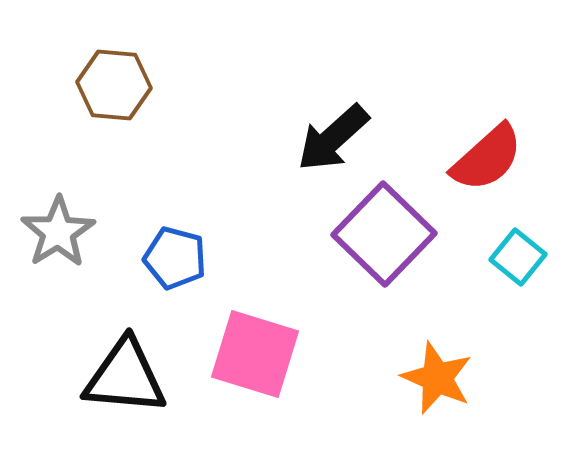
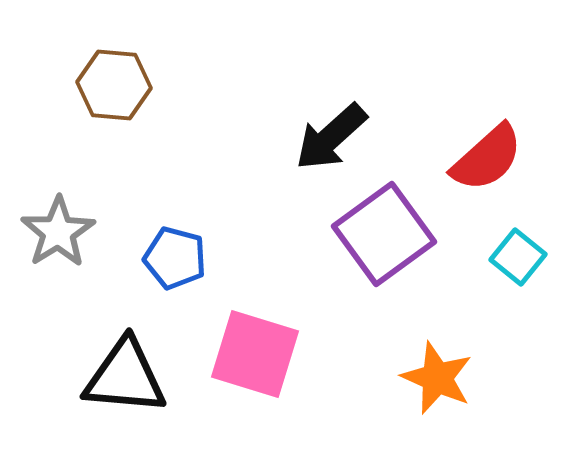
black arrow: moved 2 px left, 1 px up
purple square: rotated 10 degrees clockwise
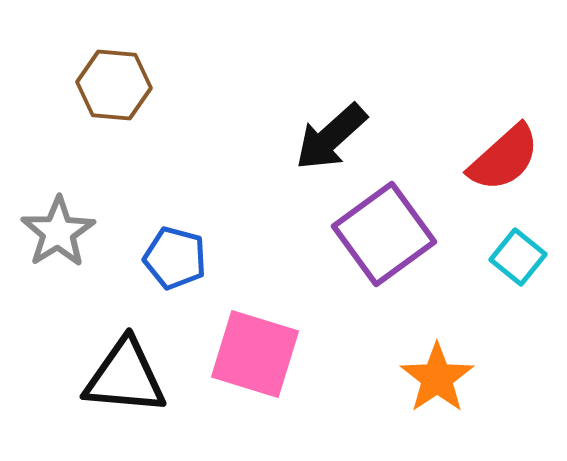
red semicircle: moved 17 px right
orange star: rotated 14 degrees clockwise
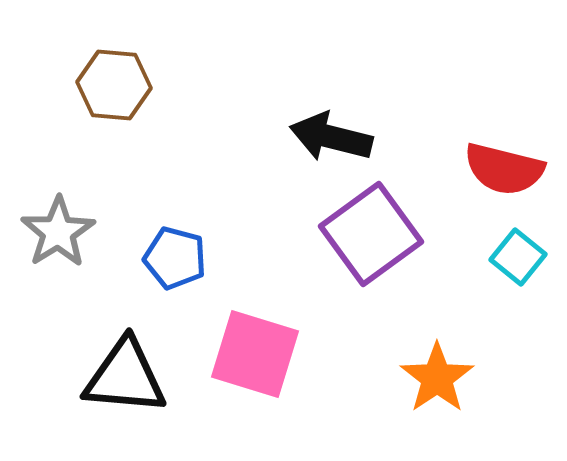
black arrow: rotated 56 degrees clockwise
red semicircle: moved 11 px down; rotated 56 degrees clockwise
purple square: moved 13 px left
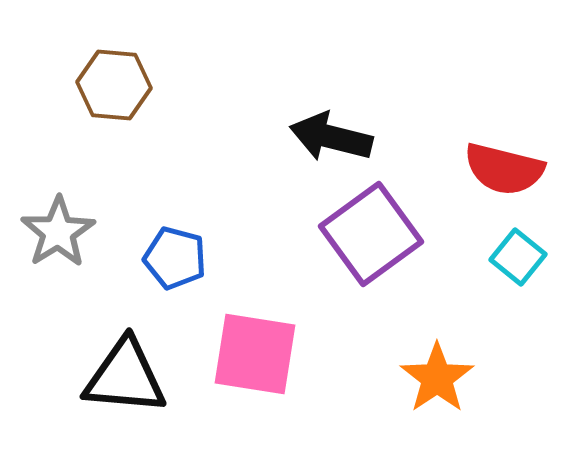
pink square: rotated 8 degrees counterclockwise
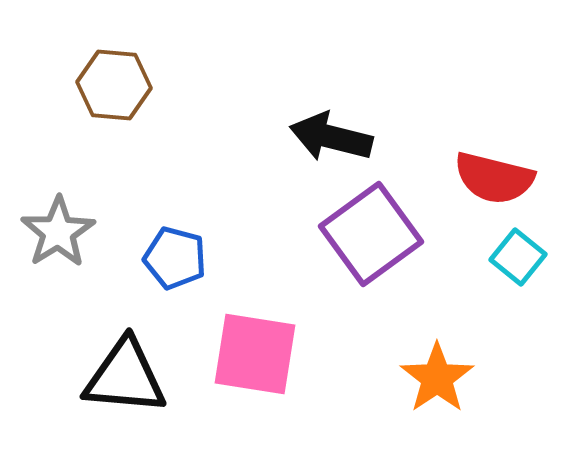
red semicircle: moved 10 px left, 9 px down
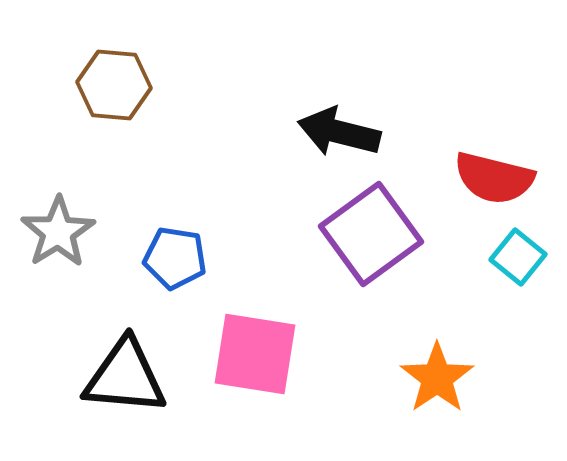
black arrow: moved 8 px right, 5 px up
blue pentagon: rotated 6 degrees counterclockwise
